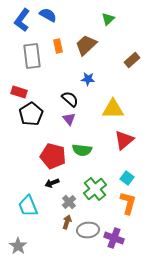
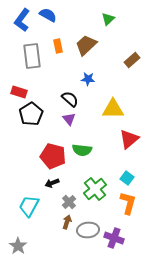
red triangle: moved 5 px right, 1 px up
cyan trapezoid: moved 1 px right; rotated 50 degrees clockwise
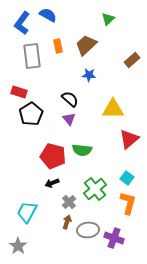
blue L-shape: moved 3 px down
blue star: moved 1 px right, 4 px up
cyan trapezoid: moved 2 px left, 6 px down
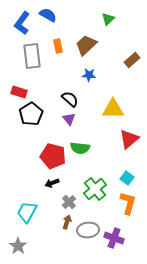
green semicircle: moved 2 px left, 2 px up
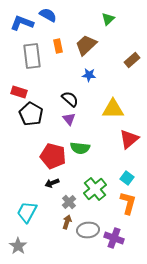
blue L-shape: rotated 75 degrees clockwise
black pentagon: rotated 10 degrees counterclockwise
